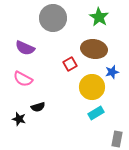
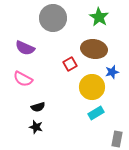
black star: moved 17 px right, 8 px down
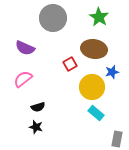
pink semicircle: rotated 114 degrees clockwise
cyan rectangle: rotated 70 degrees clockwise
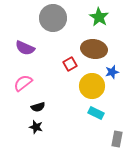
pink semicircle: moved 4 px down
yellow circle: moved 1 px up
cyan rectangle: rotated 14 degrees counterclockwise
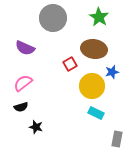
black semicircle: moved 17 px left
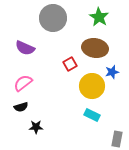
brown ellipse: moved 1 px right, 1 px up
cyan rectangle: moved 4 px left, 2 px down
black star: rotated 16 degrees counterclockwise
